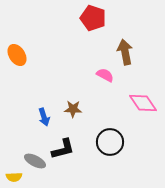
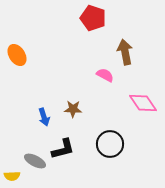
black circle: moved 2 px down
yellow semicircle: moved 2 px left, 1 px up
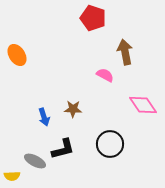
pink diamond: moved 2 px down
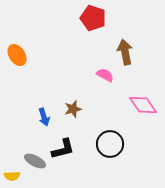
brown star: rotated 18 degrees counterclockwise
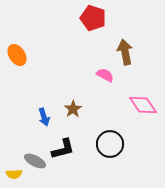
brown star: rotated 18 degrees counterclockwise
yellow semicircle: moved 2 px right, 2 px up
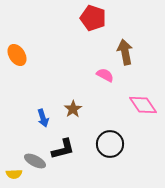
blue arrow: moved 1 px left, 1 px down
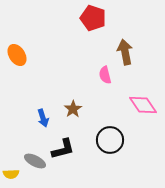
pink semicircle: rotated 132 degrees counterclockwise
black circle: moved 4 px up
yellow semicircle: moved 3 px left
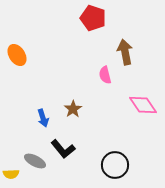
black circle: moved 5 px right, 25 px down
black L-shape: rotated 65 degrees clockwise
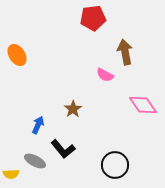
red pentagon: rotated 25 degrees counterclockwise
pink semicircle: rotated 48 degrees counterclockwise
blue arrow: moved 5 px left, 7 px down; rotated 138 degrees counterclockwise
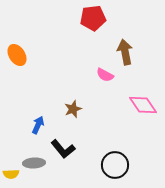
brown star: rotated 12 degrees clockwise
gray ellipse: moved 1 px left, 2 px down; rotated 30 degrees counterclockwise
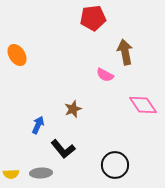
gray ellipse: moved 7 px right, 10 px down
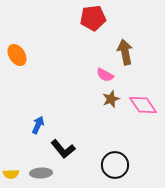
brown star: moved 38 px right, 10 px up
